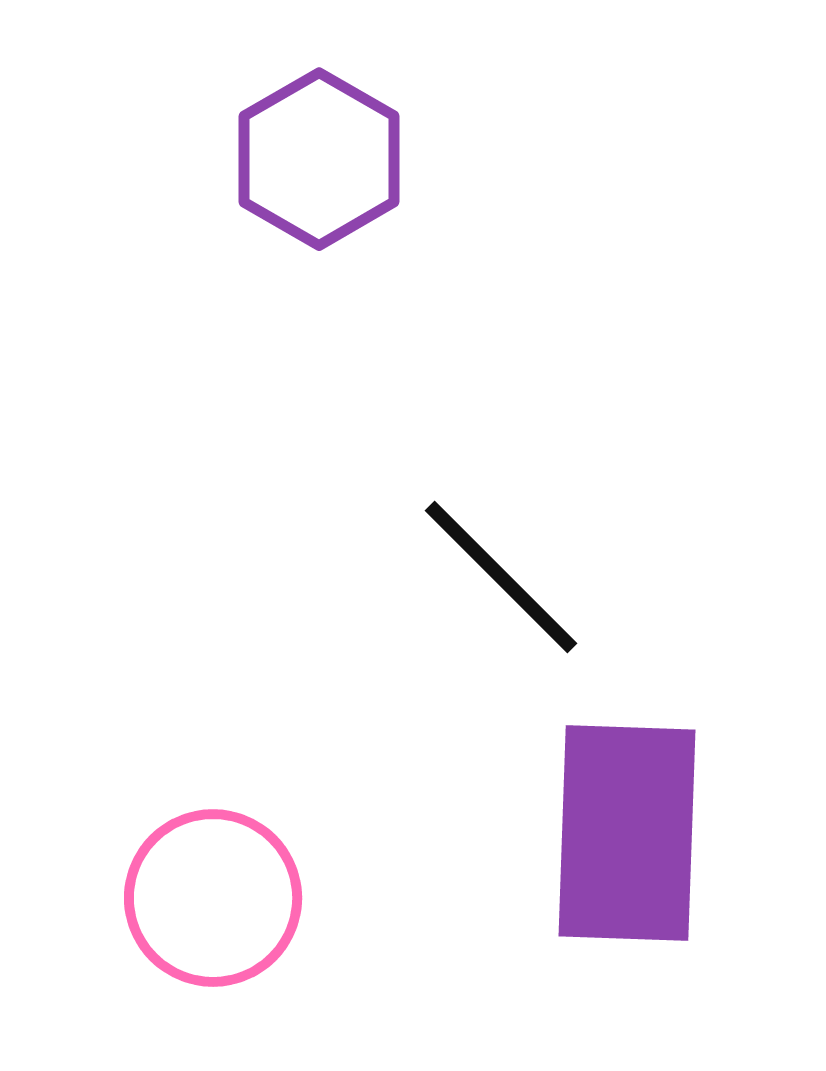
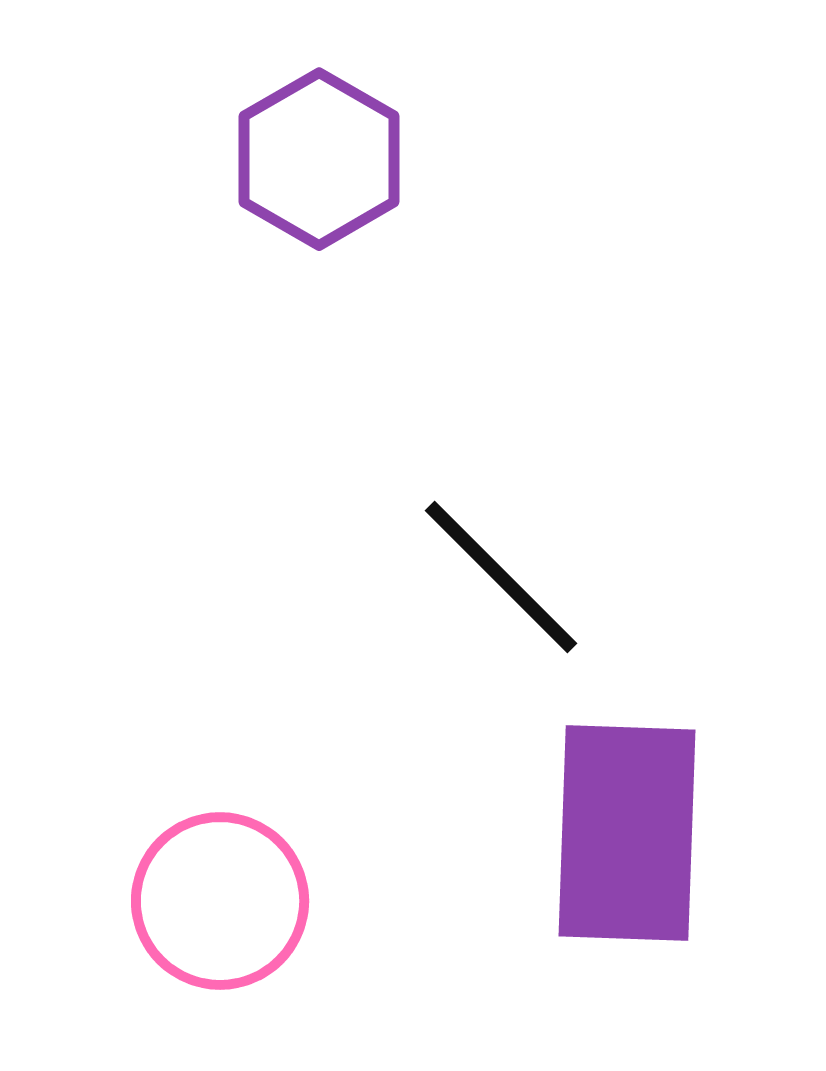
pink circle: moved 7 px right, 3 px down
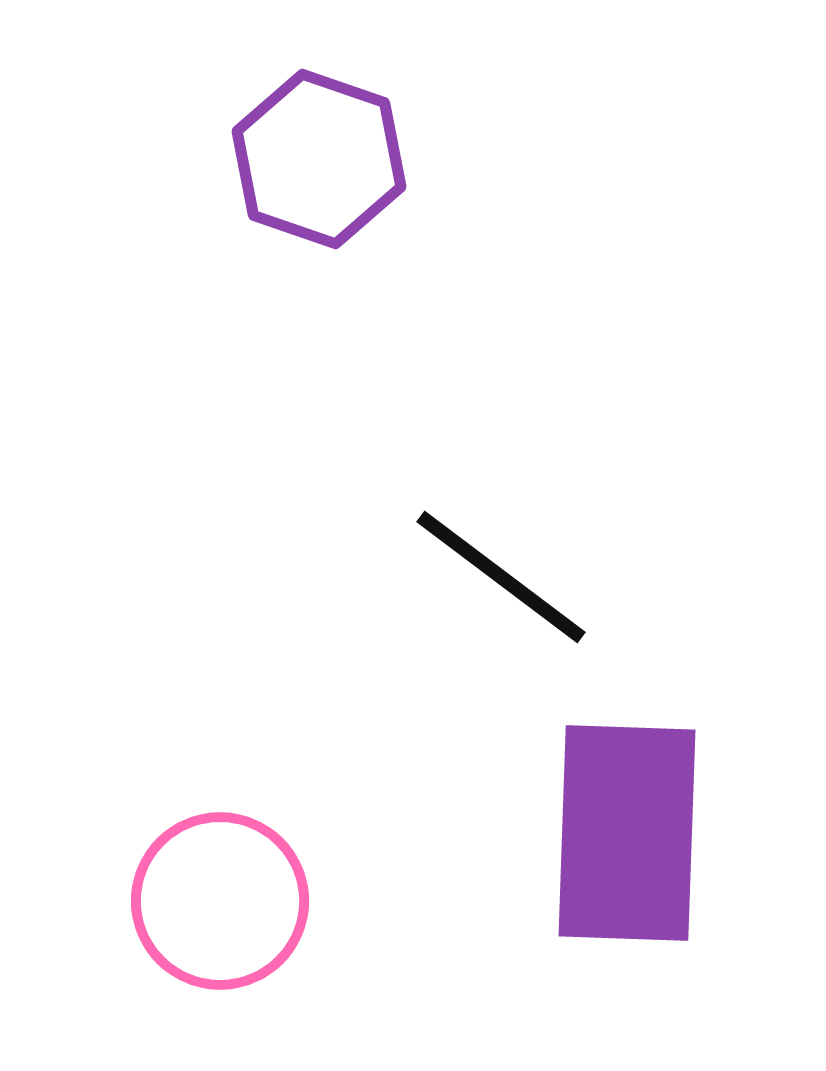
purple hexagon: rotated 11 degrees counterclockwise
black line: rotated 8 degrees counterclockwise
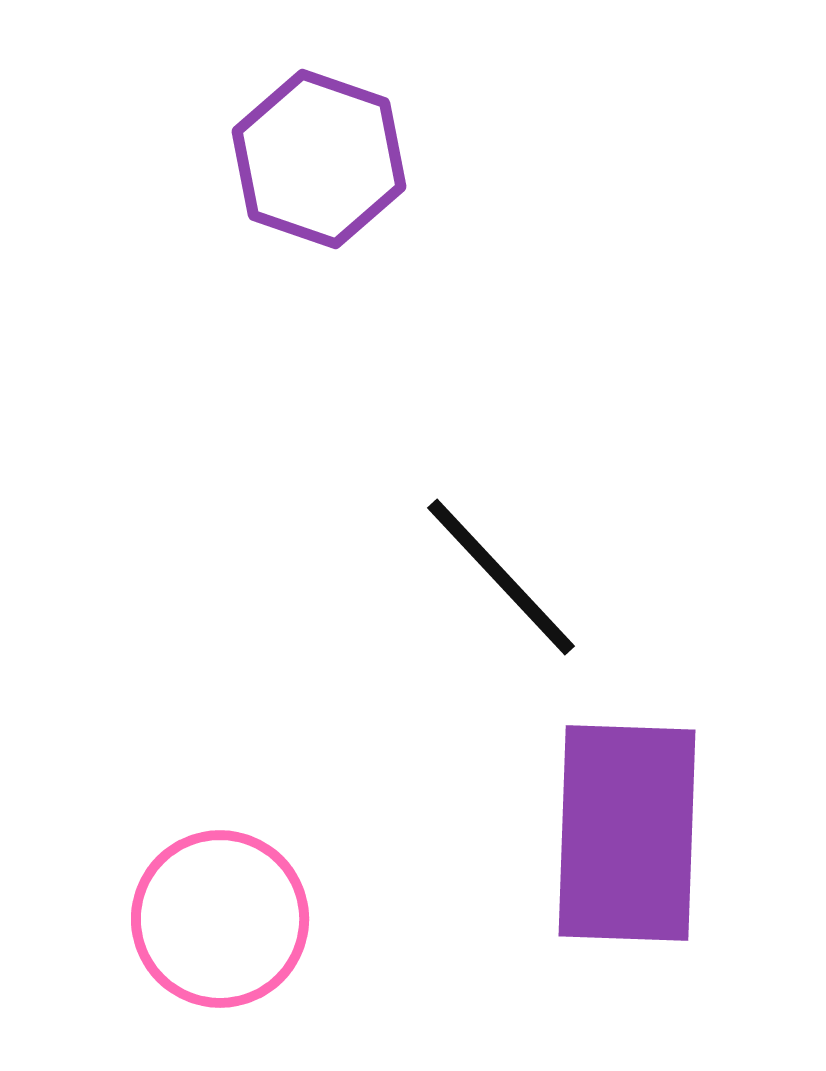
black line: rotated 10 degrees clockwise
pink circle: moved 18 px down
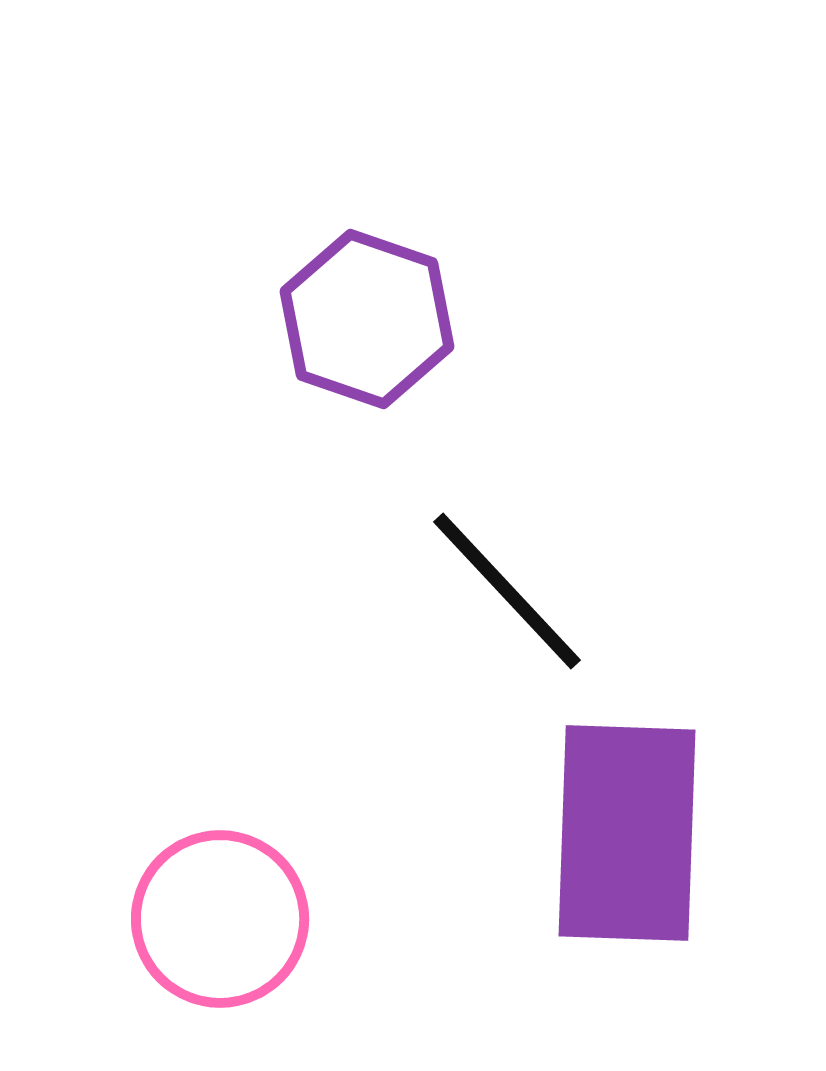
purple hexagon: moved 48 px right, 160 px down
black line: moved 6 px right, 14 px down
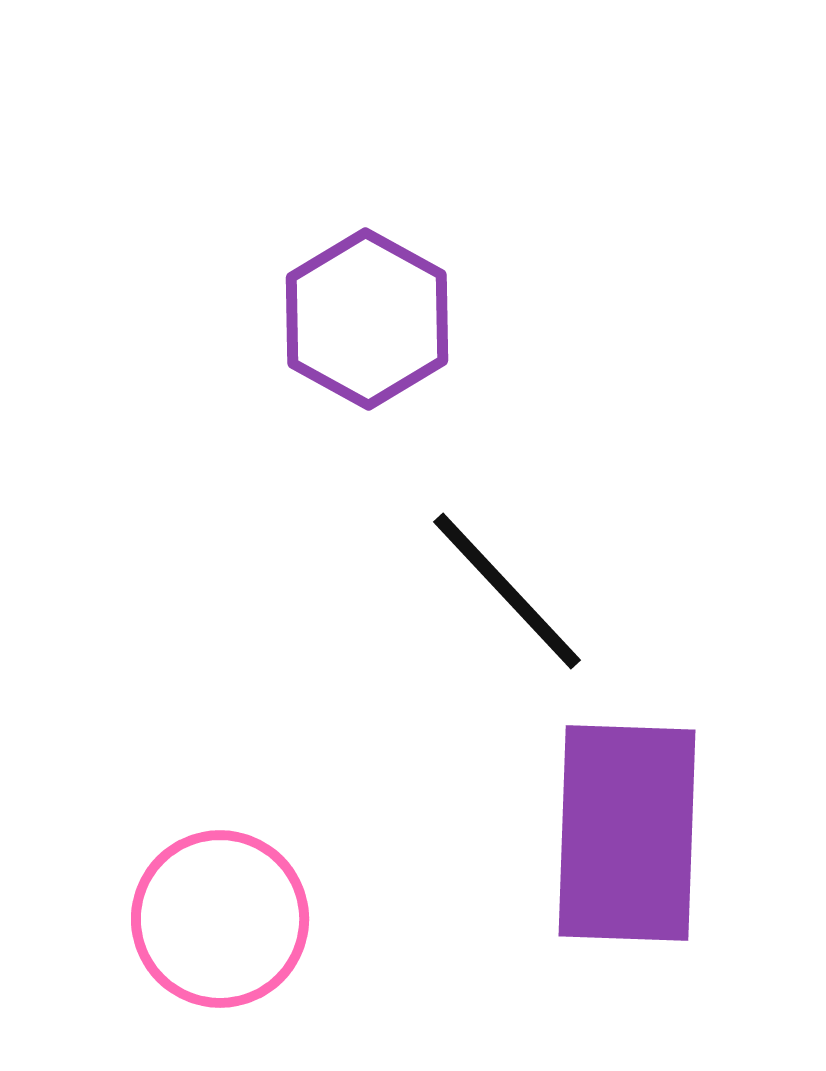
purple hexagon: rotated 10 degrees clockwise
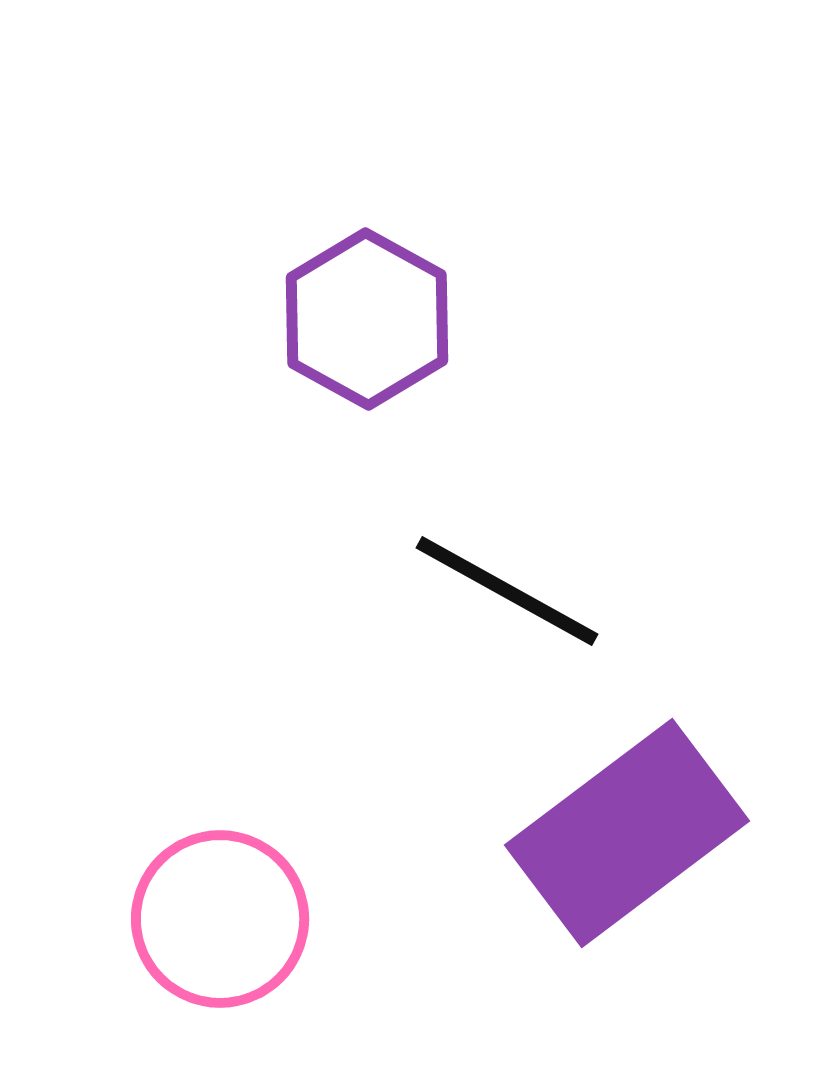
black line: rotated 18 degrees counterclockwise
purple rectangle: rotated 51 degrees clockwise
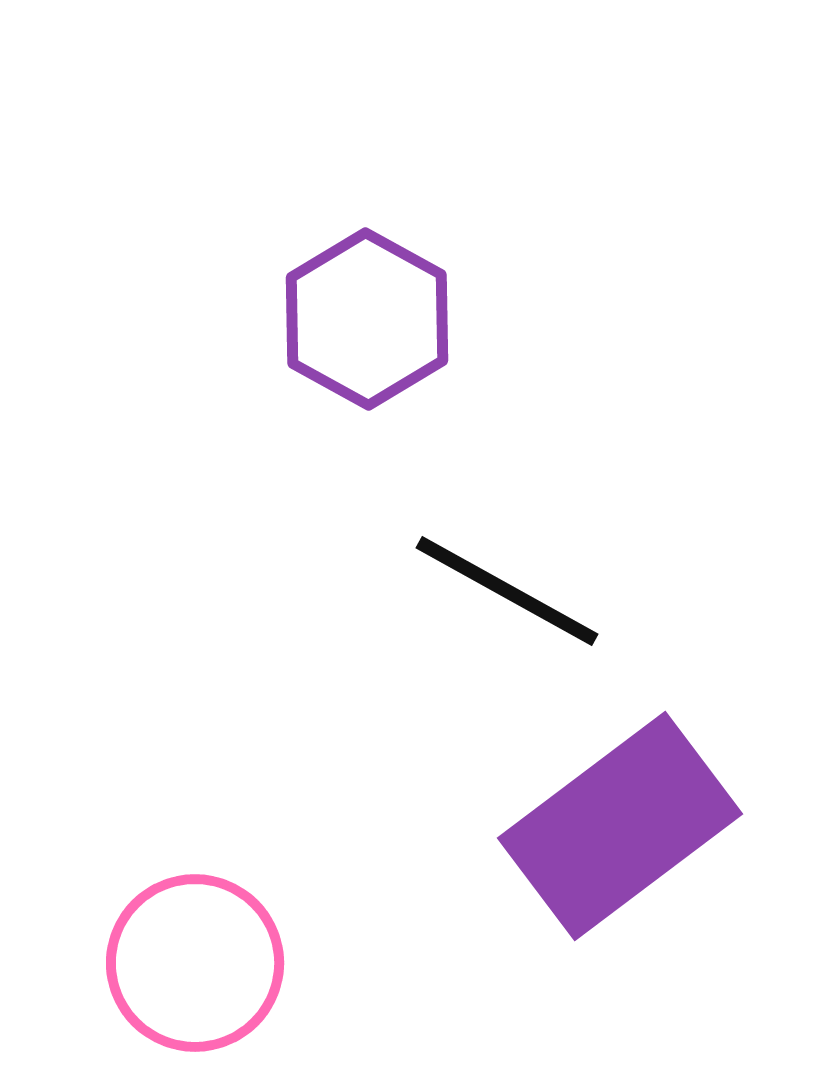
purple rectangle: moved 7 px left, 7 px up
pink circle: moved 25 px left, 44 px down
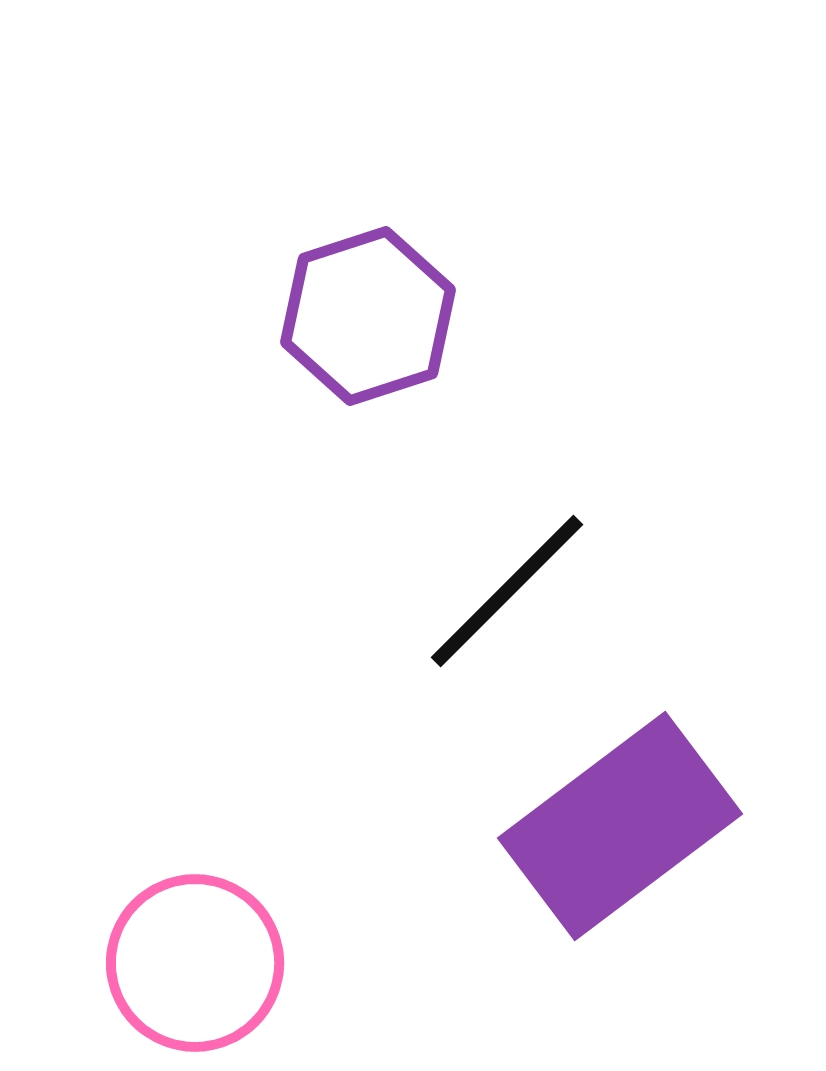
purple hexagon: moved 1 px right, 3 px up; rotated 13 degrees clockwise
black line: rotated 74 degrees counterclockwise
